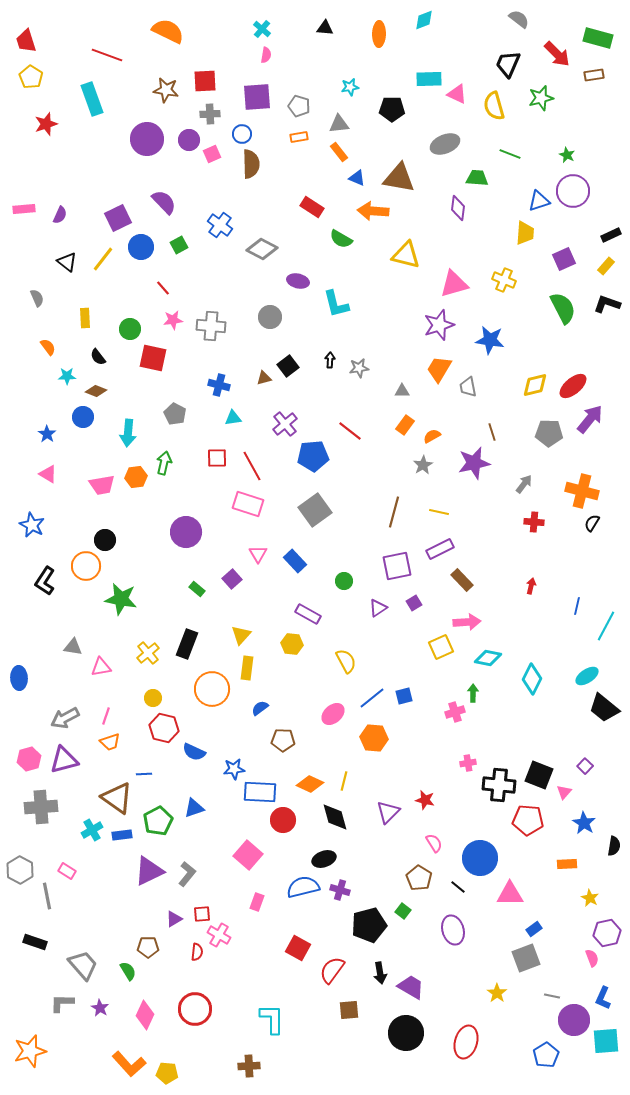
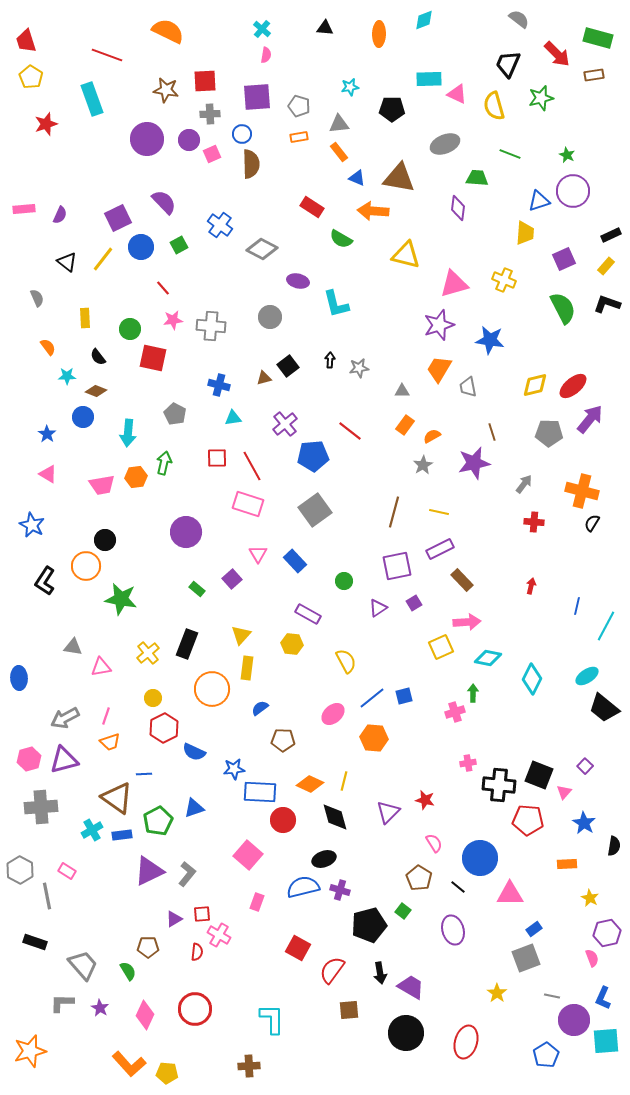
red hexagon at (164, 728): rotated 20 degrees clockwise
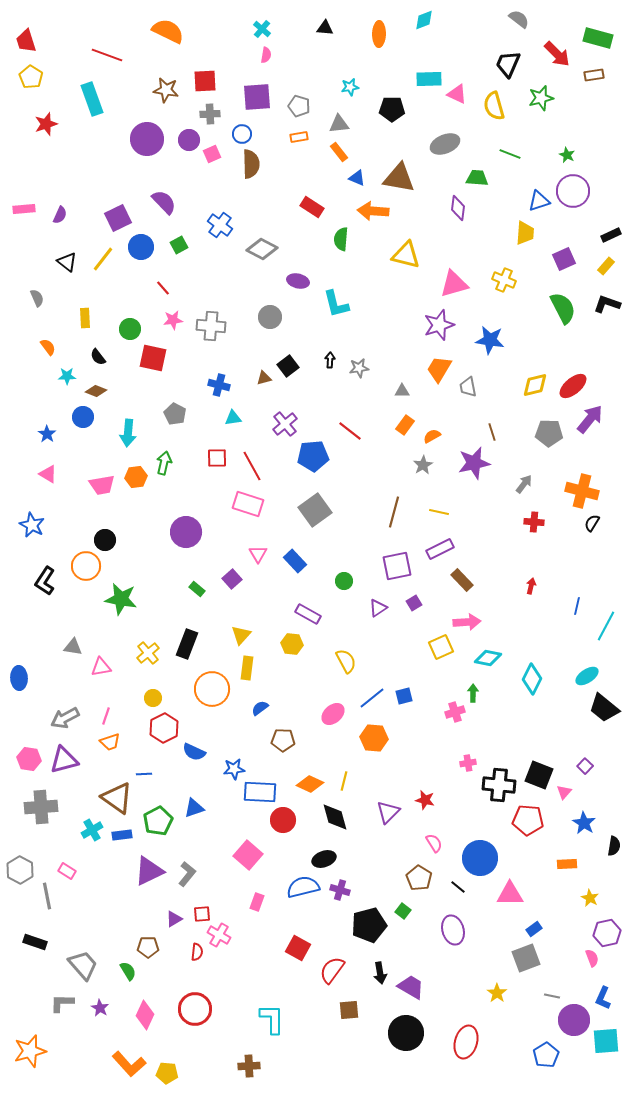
green semicircle at (341, 239): rotated 65 degrees clockwise
pink hexagon at (29, 759): rotated 25 degrees clockwise
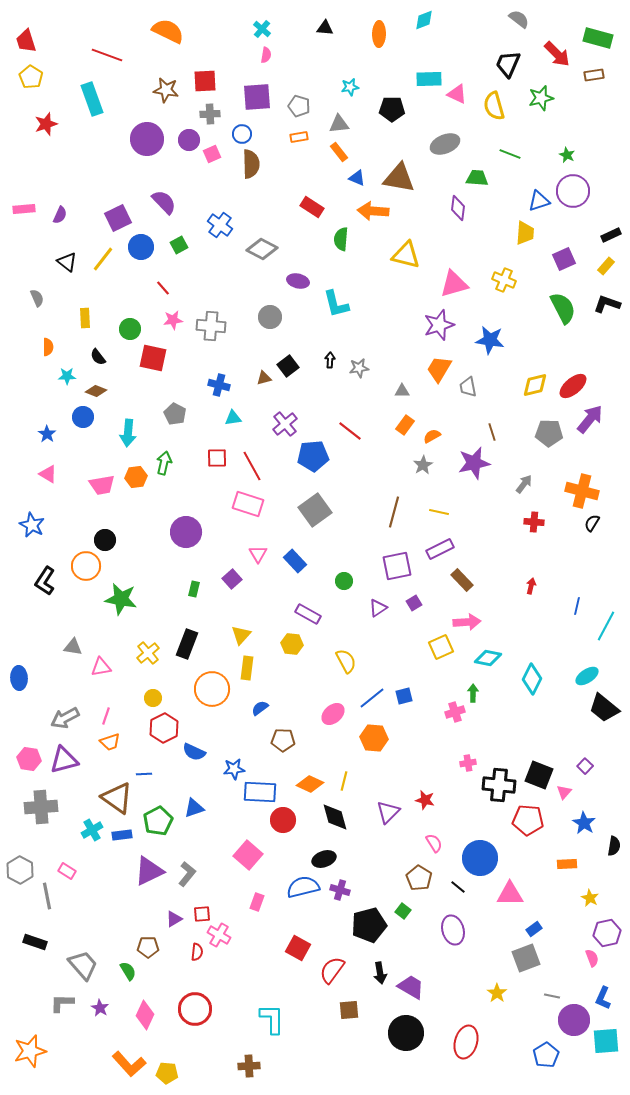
orange semicircle at (48, 347): rotated 36 degrees clockwise
green rectangle at (197, 589): moved 3 px left; rotated 63 degrees clockwise
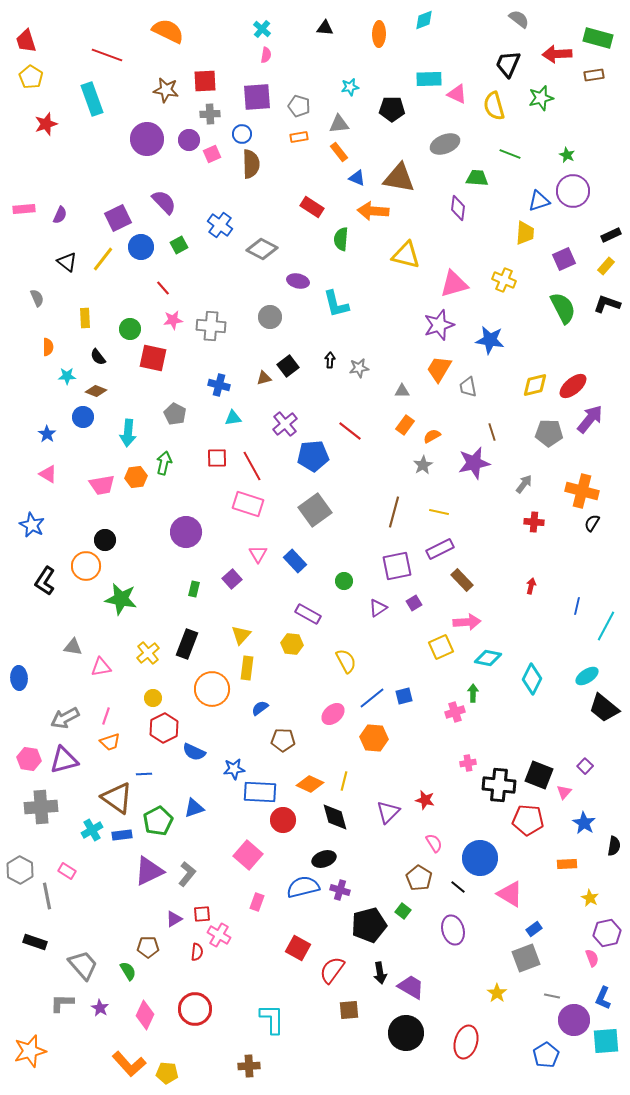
red arrow at (557, 54): rotated 132 degrees clockwise
pink triangle at (510, 894): rotated 32 degrees clockwise
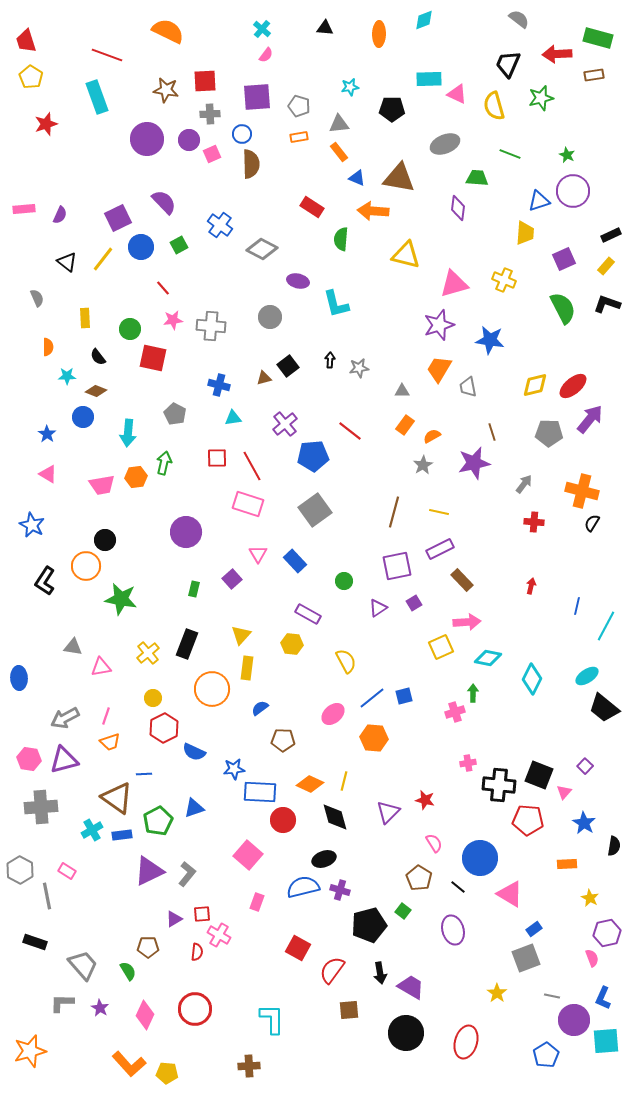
pink semicircle at (266, 55): rotated 28 degrees clockwise
cyan rectangle at (92, 99): moved 5 px right, 2 px up
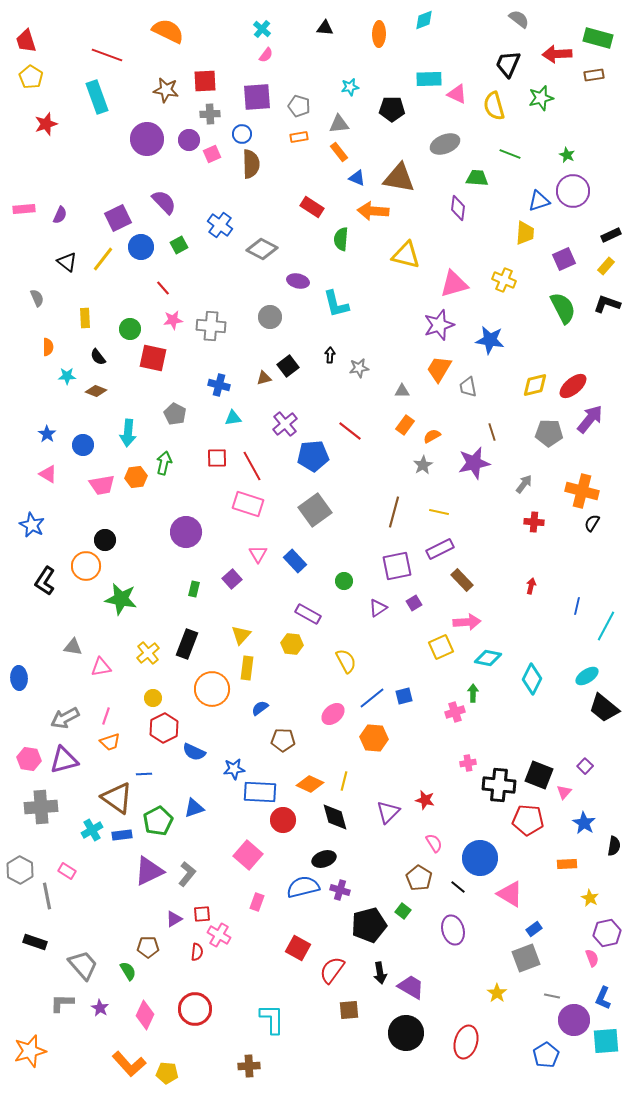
black arrow at (330, 360): moved 5 px up
blue circle at (83, 417): moved 28 px down
